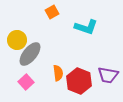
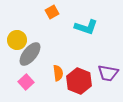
purple trapezoid: moved 2 px up
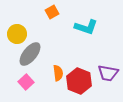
yellow circle: moved 6 px up
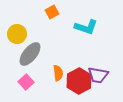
purple trapezoid: moved 10 px left, 2 px down
red hexagon: rotated 10 degrees clockwise
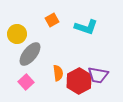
orange square: moved 8 px down
